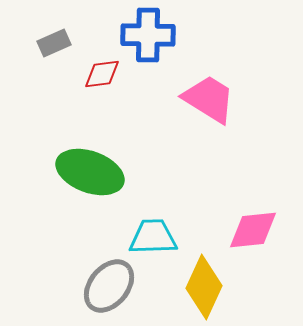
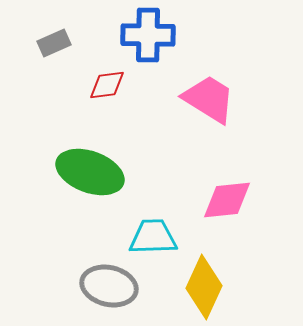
red diamond: moved 5 px right, 11 px down
pink diamond: moved 26 px left, 30 px up
gray ellipse: rotated 64 degrees clockwise
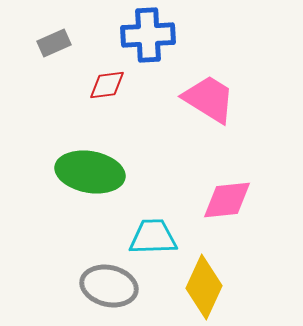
blue cross: rotated 4 degrees counterclockwise
green ellipse: rotated 10 degrees counterclockwise
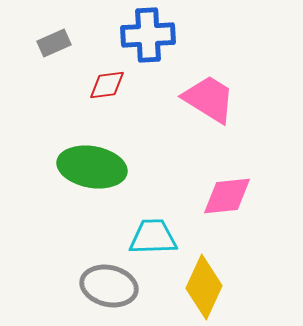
green ellipse: moved 2 px right, 5 px up
pink diamond: moved 4 px up
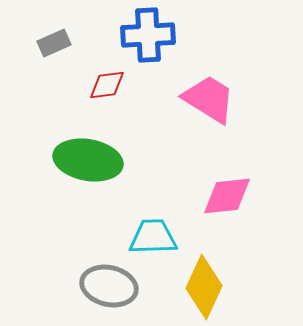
green ellipse: moved 4 px left, 7 px up
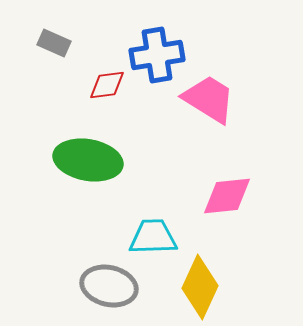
blue cross: moved 9 px right, 20 px down; rotated 6 degrees counterclockwise
gray rectangle: rotated 48 degrees clockwise
yellow diamond: moved 4 px left
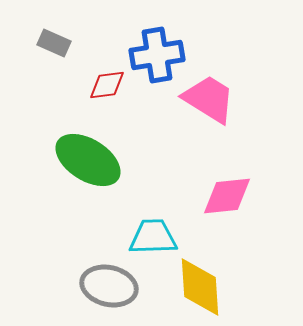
green ellipse: rotated 22 degrees clockwise
yellow diamond: rotated 28 degrees counterclockwise
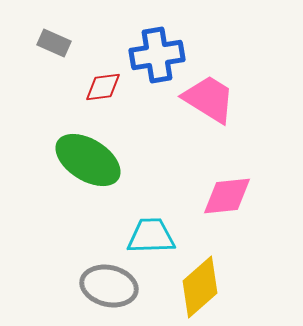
red diamond: moved 4 px left, 2 px down
cyan trapezoid: moved 2 px left, 1 px up
yellow diamond: rotated 52 degrees clockwise
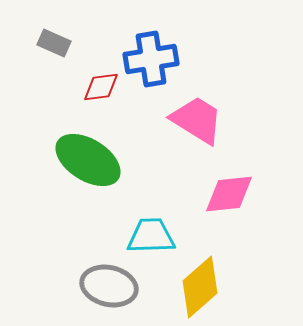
blue cross: moved 6 px left, 4 px down
red diamond: moved 2 px left
pink trapezoid: moved 12 px left, 21 px down
pink diamond: moved 2 px right, 2 px up
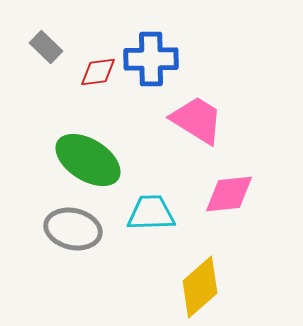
gray rectangle: moved 8 px left, 4 px down; rotated 20 degrees clockwise
blue cross: rotated 8 degrees clockwise
red diamond: moved 3 px left, 15 px up
cyan trapezoid: moved 23 px up
gray ellipse: moved 36 px left, 57 px up
